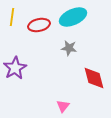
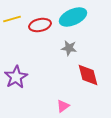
yellow line: moved 2 px down; rotated 66 degrees clockwise
red ellipse: moved 1 px right
purple star: moved 1 px right, 9 px down
red diamond: moved 6 px left, 3 px up
pink triangle: rotated 16 degrees clockwise
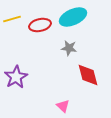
pink triangle: rotated 40 degrees counterclockwise
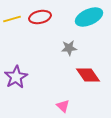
cyan ellipse: moved 16 px right
red ellipse: moved 8 px up
gray star: rotated 14 degrees counterclockwise
red diamond: rotated 20 degrees counterclockwise
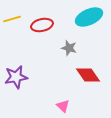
red ellipse: moved 2 px right, 8 px down
gray star: rotated 21 degrees clockwise
purple star: rotated 20 degrees clockwise
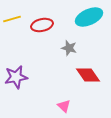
pink triangle: moved 1 px right
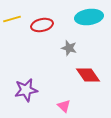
cyan ellipse: rotated 16 degrees clockwise
purple star: moved 10 px right, 13 px down
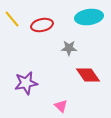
yellow line: rotated 66 degrees clockwise
gray star: rotated 14 degrees counterclockwise
purple star: moved 7 px up
pink triangle: moved 3 px left
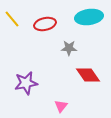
red ellipse: moved 3 px right, 1 px up
pink triangle: rotated 24 degrees clockwise
